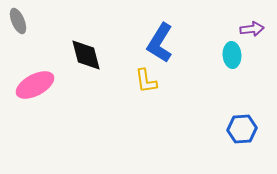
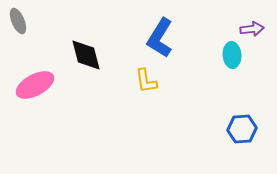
blue L-shape: moved 5 px up
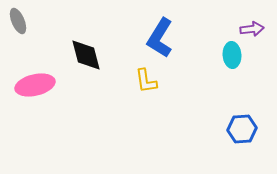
pink ellipse: rotated 15 degrees clockwise
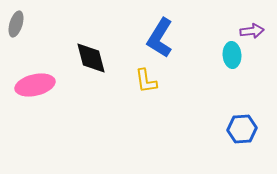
gray ellipse: moved 2 px left, 3 px down; rotated 40 degrees clockwise
purple arrow: moved 2 px down
black diamond: moved 5 px right, 3 px down
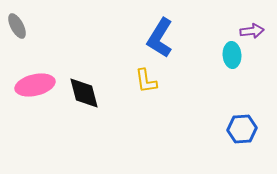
gray ellipse: moved 1 px right, 2 px down; rotated 45 degrees counterclockwise
black diamond: moved 7 px left, 35 px down
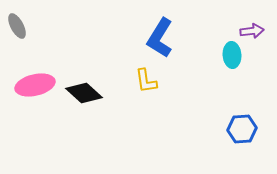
black diamond: rotated 33 degrees counterclockwise
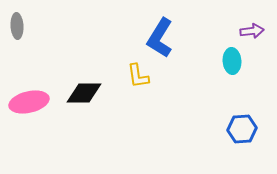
gray ellipse: rotated 25 degrees clockwise
cyan ellipse: moved 6 px down
yellow L-shape: moved 8 px left, 5 px up
pink ellipse: moved 6 px left, 17 px down
black diamond: rotated 42 degrees counterclockwise
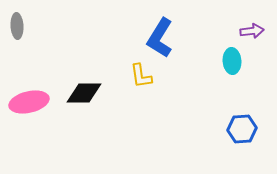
yellow L-shape: moved 3 px right
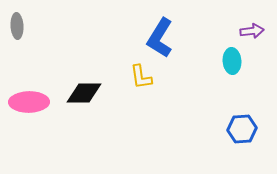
yellow L-shape: moved 1 px down
pink ellipse: rotated 12 degrees clockwise
